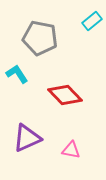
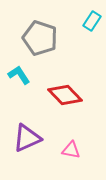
cyan rectangle: rotated 18 degrees counterclockwise
gray pentagon: rotated 8 degrees clockwise
cyan L-shape: moved 2 px right, 1 px down
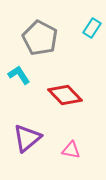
cyan rectangle: moved 7 px down
gray pentagon: rotated 8 degrees clockwise
purple triangle: rotated 16 degrees counterclockwise
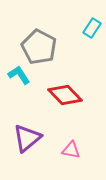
gray pentagon: moved 1 px left, 9 px down
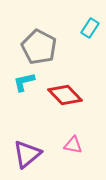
cyan rectangle: moved 2 px left
cyan L-shape: moved 5 px right, 7 px down; rotated 70 degrees counterclockwise
purple triangle: moved 16 px down
pink triangle: moved 2 px right, 5 px up
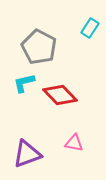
cyan L-shape: moved 1 px down
red diamond: moved 5 px left
pink triangle: moved 1 px right, 2 px up
purple triangle: rotated 20 degrees clockwise
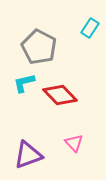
pink triangle: rotated 36 degrees clockwise
purple triangle: moved 1 px right, 1 px down
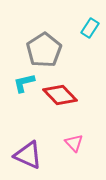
gray pentagon: moved 5 px right, 3 px down; rotated 12 degrees clockwise
purple triangle: rotated 44 degrees clockwise
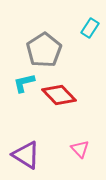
red diamond: moved 1 px left
pink triangle: moved 6 px right, 6 px down
purple triangle: moved 2 px left; rotated 8 degrees clockwise
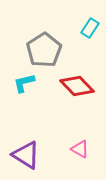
red diamond: moved 18 px right, 9 px up
pink triangle: rotated 18 degrees counterclockwise
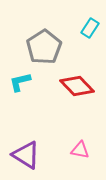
gray pentagon: moved 3 px up
cyan L-shape: moved 4 px left, 1 px up
pink triangle: moved 1 px down; rotated 18 degrees counterclockwise
